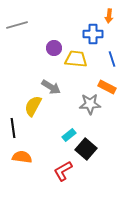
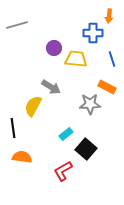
blue cross: moved 1 px up
cyan rectangle: moved 3 px left, 1 px up
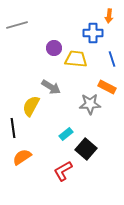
yellow semicircle: moved 2 px left
orange semicircle: rotated 42 degrees counterclockwise
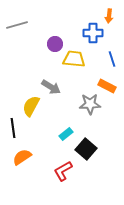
purple circle: moved 1 px right, 4 px up
yellow trapezoid: moved 2 px left
orange rectangle: moved 1 px up
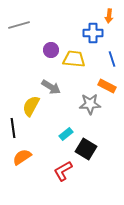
gray line: moved 2 px right
purple circle: moved 4 px left, 6 px down
black square: rotated 10 degrees counterclockwise
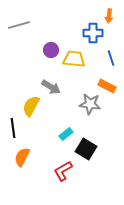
blue line: moved 1 px left, 1 px up
gray star: rotated 10 degrees clockwise
orange semicircle: rotated 30 degrees counterclockwise
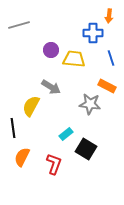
red L-shape: moved 9 px left, 7 px up; rotated 140 degrees clockwise
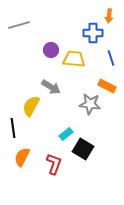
black square: moved 3 px left
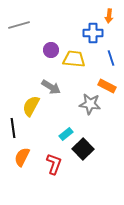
black square: rotated 15 degrees clockwise
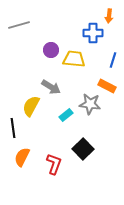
blue line: moved 2 px right, 2 px down; rotated 35 degrees clockwise
cyan rectangle: moved 19 px up
